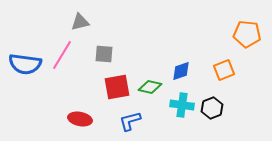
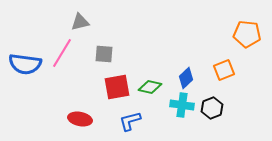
pink line: moved 2 px up
blue diamond: moved 5 px right, 7 px down; rotated 25 degrees counterclockwise
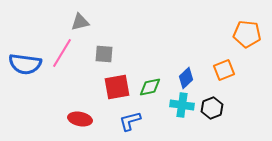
green diamond: rotated 25 degrees counterclockwise
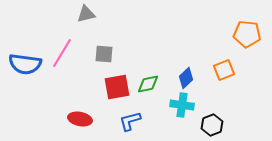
gray triangle: moved 6 px right, 8 px up
green diamond: moved 2 px left, 3 px up
black hexagon: moved 17 px down
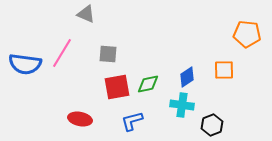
gray triangle: rotated 36 degrees clockwise
gray square: moved 4 px right
orange square: rotated 20 degrees clockwise
blue diamond: moved 1 px right, 1 px up; rotated 10 degrees clockwise
blue L-shape: moved 2 px right
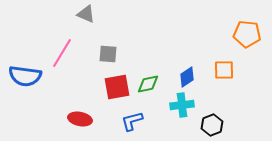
blue semicircle: moved 12 px down
cyan cross: rotated 15 degrees counterclockwise
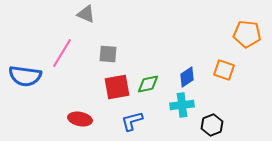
orange square: rotated 20 degrees clockwise
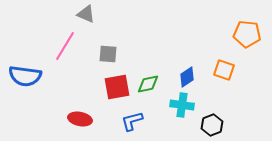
pink line: moved 3 px right, 7 px up
cyan cross: rotated 15 degrees clockwise
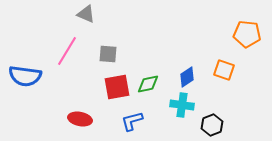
pink line: moved 2 px right, 5 px down
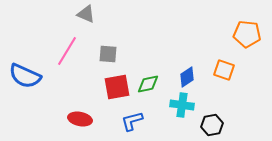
blue semicircle: rotated 16 degrees clockwise
black hexagon: rotated 10 degrees clockwise
